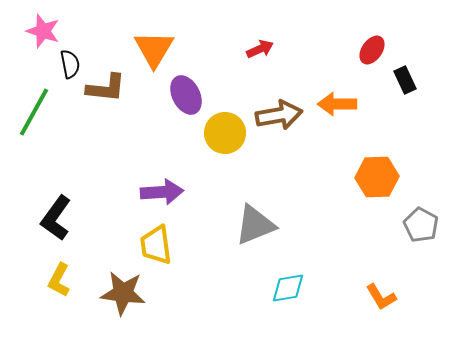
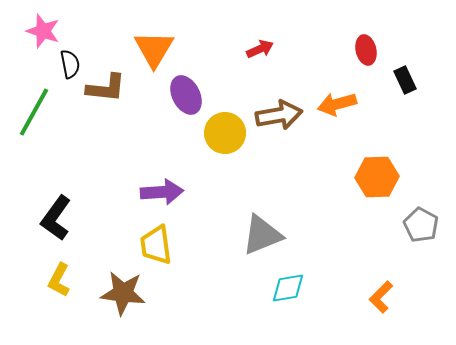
red ellipse: moved 6 px left; rotated 48 degrees counterclockwise
orange arrow: rotated 15 degrees counterclockwise
gray triangle: moved 7 px right, 10 px down
orange L-shape: rotated 76 degrees clockwise
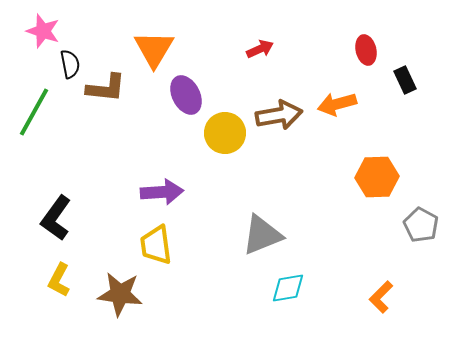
brown star: moved 3 px left, 1 px down
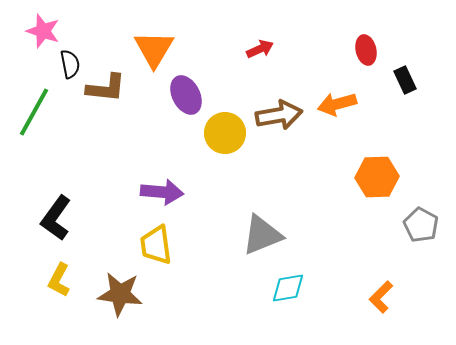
purple arrow: rotated 9 degrees clockwise
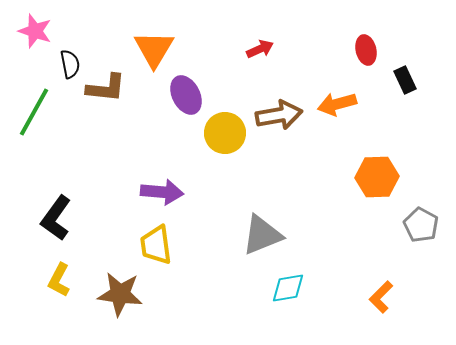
pink star: moved 8 px left
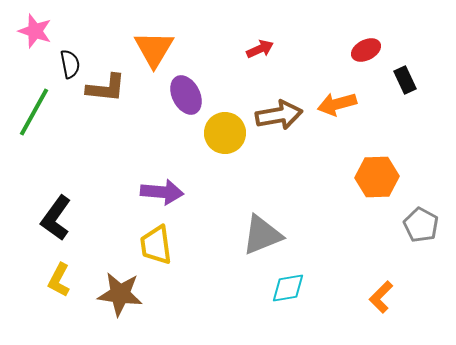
red ellipse: rotated 76 degrees clockwise
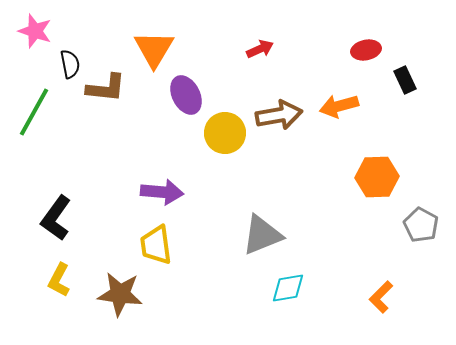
red ellipse: rotated 16 degrees clockwise
orange arrow: moved 2 px right, 2 px down
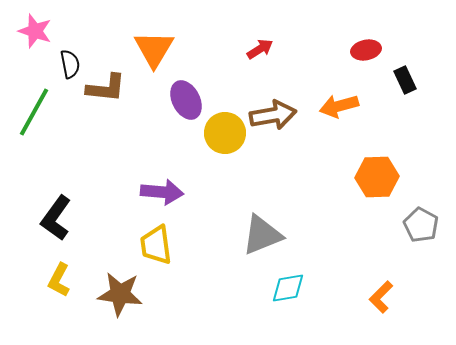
red arrow: rotated 8 degrees counterclockwise
purple ellipse: moved 5 px down
brown arrow: moved 6 px left
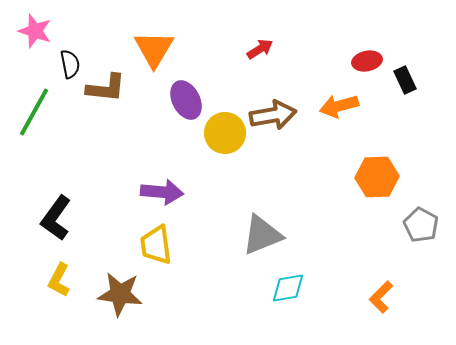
red ellipse: moved 1 px right, 11 px down
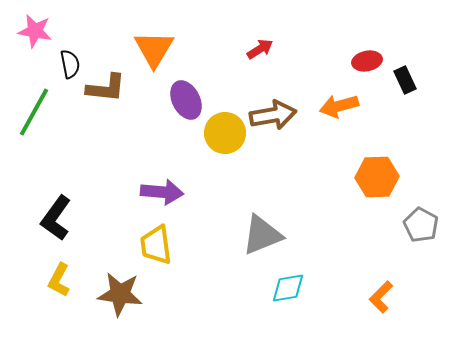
pink star: rotated 8 degrees counterclockwise
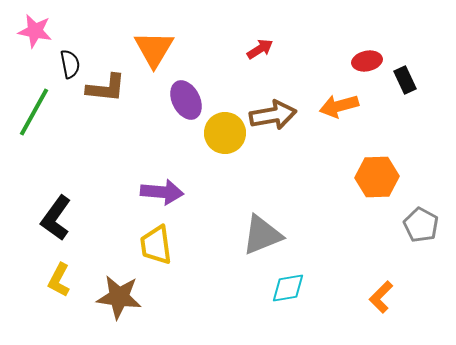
brown star: moved 1 px left, 3 px down
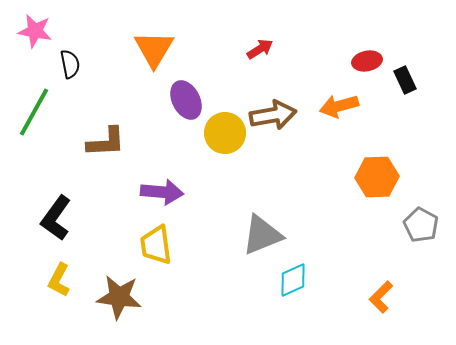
brown L-shape: moved 54 px down; rotated 9 degrees counterclockwise
cyan diamond: moved 5 px right, 8 px up; rotated 15 degrees counterclockwise
